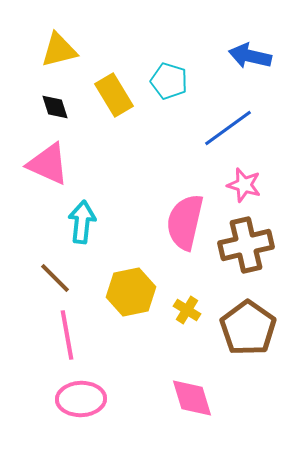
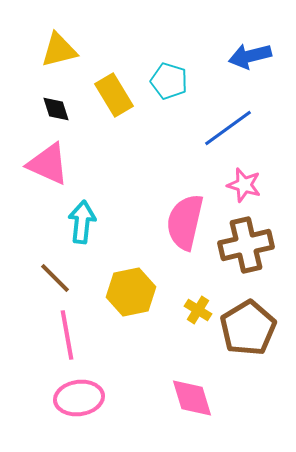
blue arrow: rotated 27 degrees counterclockwise
black diamond: moved 1 px right, 2 px down
yellow cross: moved 11 px right
brown pentagon: rotated 6 degrees clockwise
pink ellipse: moved 2 px left, 1 px up; rotated 6 degrees counterclockwise
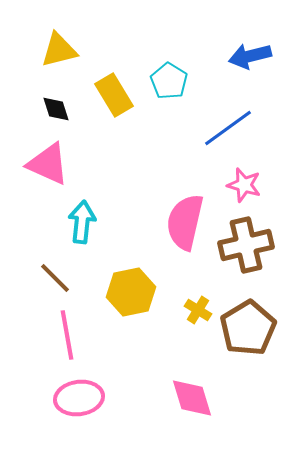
cyan pentagon: rotated 15 degrees clockwise
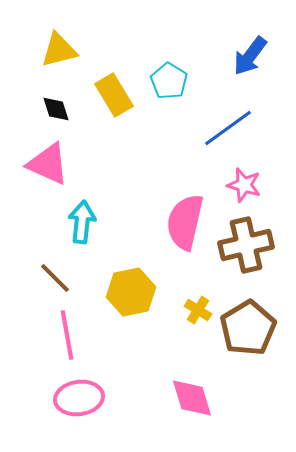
blue arrow: rotated 39 degrees counterclockwise
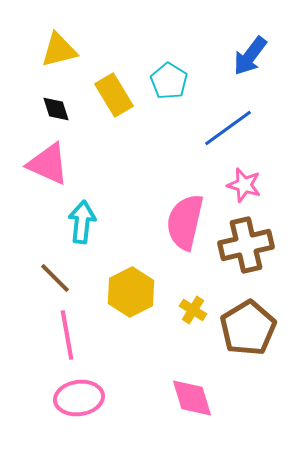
yellow hexagon: rotated 15 degrees counterclockwise
yellow cross: moved 5 px left
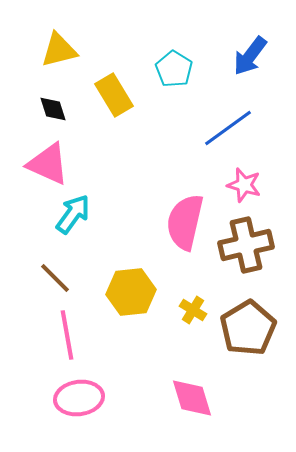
cyan pentagon: moved 5 px right, 12 px up
black diamond: moved 3 px left
cyan arrow: moved 9 px left, 8 px up; rotated 30 degrees clockwise
yellow hexagon: rotated 21 degrees clockwise
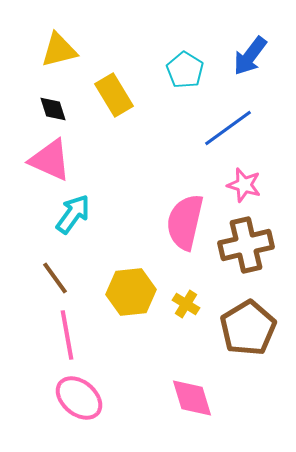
cyan pentagon: moved 11 px right, 1 px down
pink triangle: moved 2 px right, 4 px up
brown line: rotated 9 degrees clockwise
yellow cross: moved 7 px left, 6 px up
pink ellipse: rotated 48 degrees clockwise
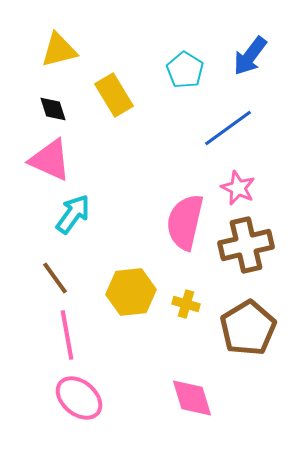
pink star: moved 6 px left, 3 px down; rotated 8 degrees clockwise
yellow cross: rotated 16 degrees counterclockwise
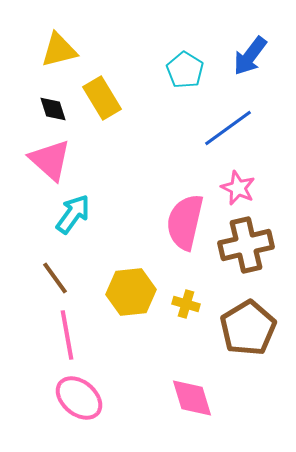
yellow rectangle: moved 12 px left, 3 px down
pink triangle: rotated 18 degrees clockwise
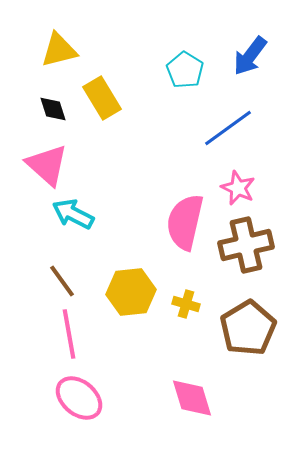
pink triangle: moved 3 px left, 5 px down
cyan arrow: rotated 99 degrees counterclockwise
brown line: moved 7 px right, 3 px down
pink line: moved 2 px right, 1 px up
